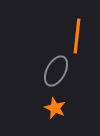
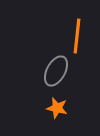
orange star: moved 2 px right; rotated 10 degrees counterclockwise
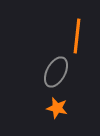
gray ellipse: moved 1 px down
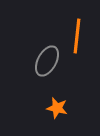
gray ellipse: moved 9 px left, 11 px up
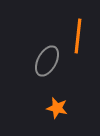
orange line: moved 1 px right
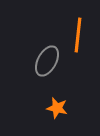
orange line: moved 1 px up
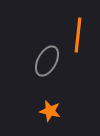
orange star: moved 7 px left, 3 px down
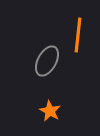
orange star: rotated 15 degrees clockwise
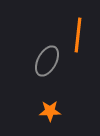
orange star: rotated 30 degrees counterclockwise
